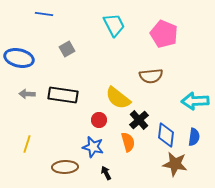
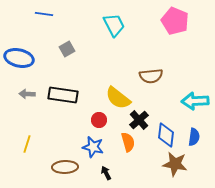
pink pentagon: moved 11 px right, 13 px up
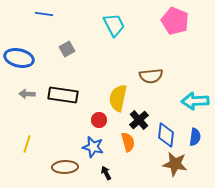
yellow semicircle: rotated 64 degrees clockwise
blue semicircle: moved 1 px right
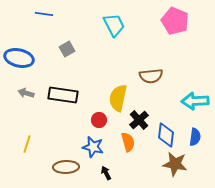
gray arrow: moved 1 px left, 1 px up; rotated 14 degrees clockwise
brown ellipse: moved 1 px right
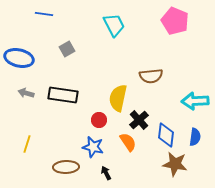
orange semicircle: rotated 18 degrees counterclockwise
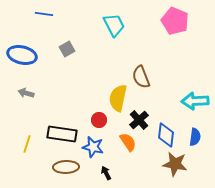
blue ellipse: moved 3 px right, 3 px up
brown semicircle: moved 10 px left, 1 px down; rotated 75 degrees clockwise
black rectangle: moved 1 px left, 39 px down
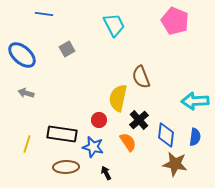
blue ellipse: rotated 28 degrees clockwise
